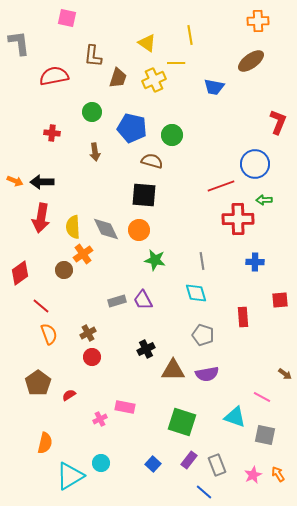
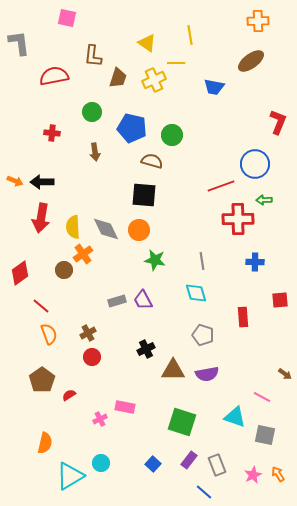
brown pentagon at (38, 383): moved 4 px right, 3 px up
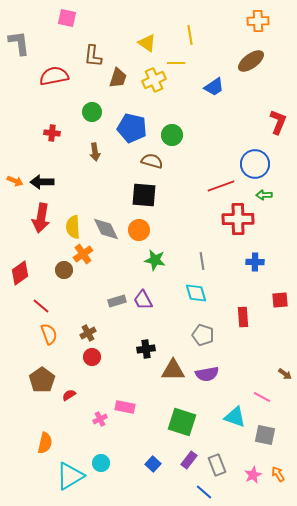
blue trapezoid at (214, 87): rotated 45 degrees counterclockwise
green arrow at (264, 200): moved 5 px up
black cross at (146, 349): rotated 18 degrees clockwise
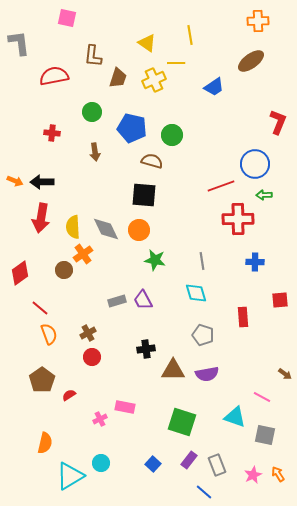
red line at (41, 306): moved 1 px left, 2 px down
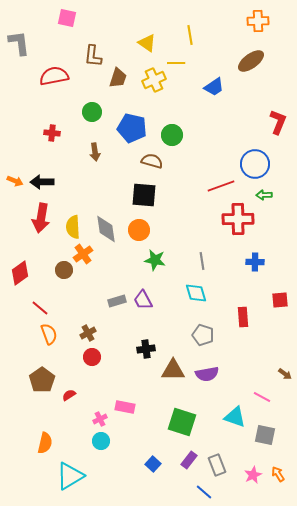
gray diamond at (106, 229): rotated 16 degrees clockwise
cyan circle at (101, 463): moved 22 px up
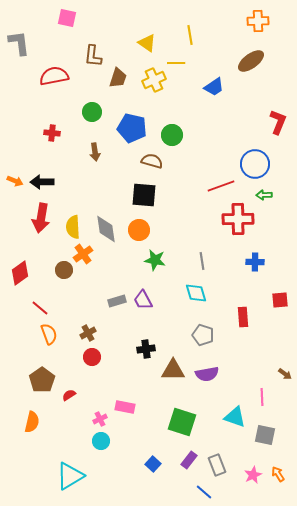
pink line at (262, 397): rotated 60 degrees clockwise
orange semicircle at (45, 443): moved 13 px left, 21 px up
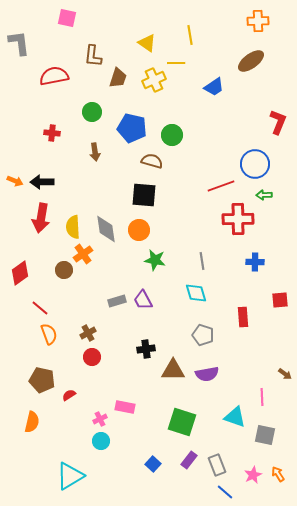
brown pentagon at (42, 380): rotated 25 degrees counterclockwise
blue line at (204, 492): moved 21 px right
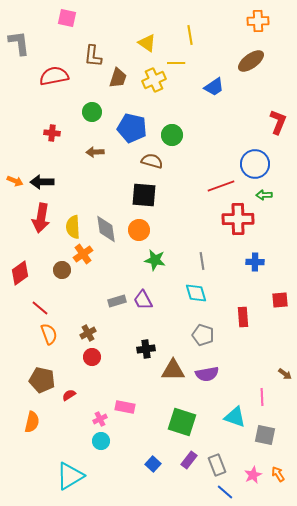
brown arrow at (95, 152): rotated 96 degrees clockwise
brown circle at (64, 270): moved 2 px left
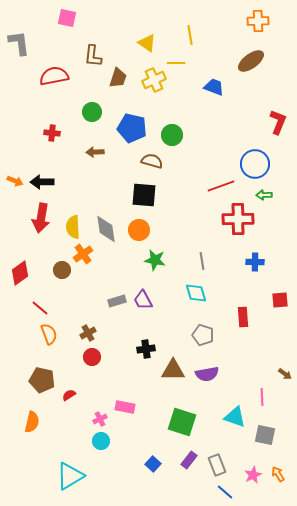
blue trapezoid at (214, 87): rotated 125 degrees counterclockwise
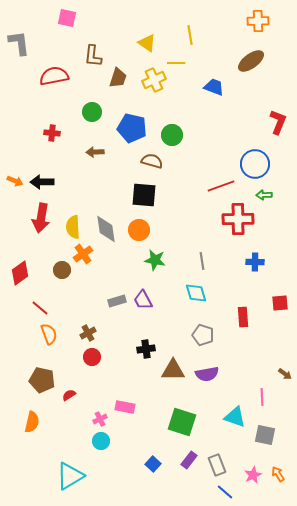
red square at (280, 300): moved 3 px down
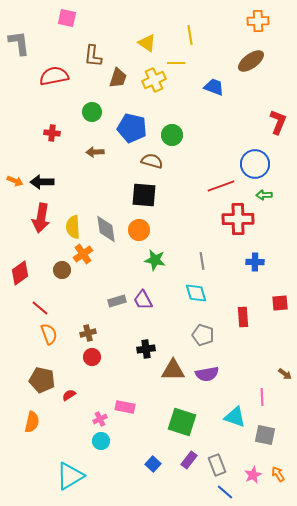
brown cross at (88, 333): rotated 14 degrees clockwise
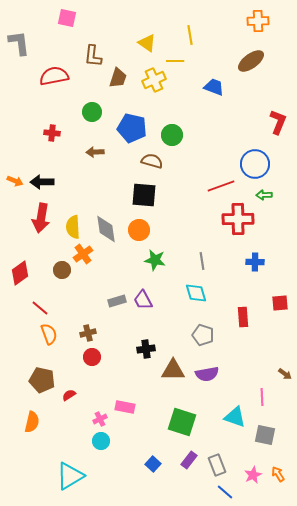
yellow line at (176, 63): moved 1 px left, 2 px up
